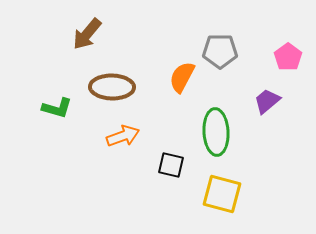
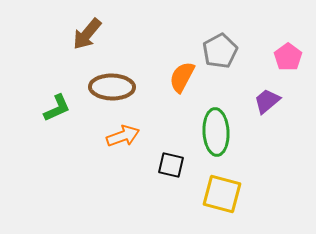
gray pentagon: rotated 28 degrees counterclockwise
green L-shape: rotated 40 degrees counterclockwise
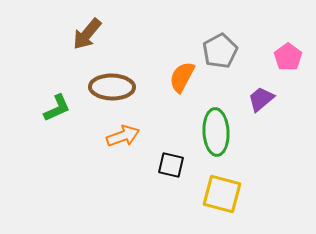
purple trapezoid: moved 6 px left, 2 px up
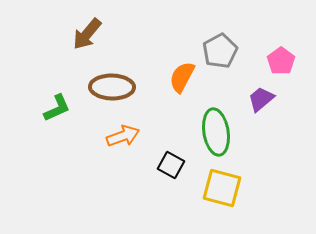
pink pentagon: moved 7 px left, 4 px down
green ellipse: rotated 6 degrees counterclockwise
black square: rotated 16 degrees clockwise
yellow square: moved 6 px up
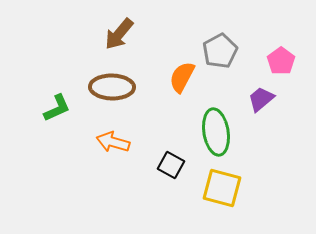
brown arrow: moved 32 px right
orange arrow: moved 10 px left, 6 px down; rotated 144 degrees counterclockwise
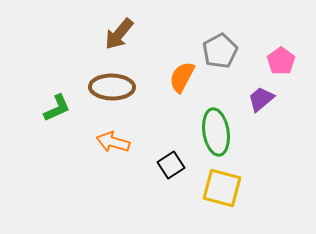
black square: rotated 28 degrees clockwise
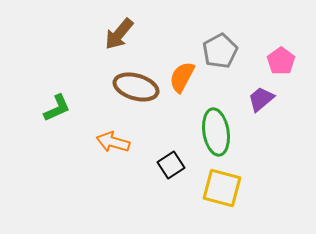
brown ellipse: moved 24 px right; rotated 15 degrees clockwise
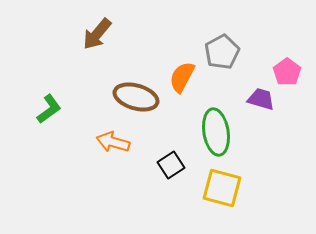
brown arrow: moved 22 px left
gray pentagon: moved 2 px right, 1 px down
pink pentagon: moved 6 px right, 11 px down
brown ellipse: moved 10 px down
purple trapezoid: rotated 56 degrees clockwise
green L-shape: moved 8 px left, 1 px down; rotated 12 degrees counterclockwise
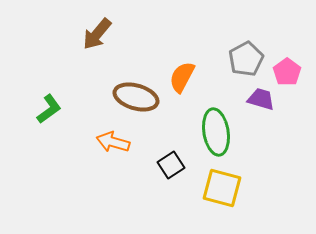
gray pentagon: moved 24 px right, 7 px down
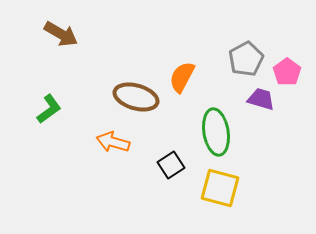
brown arrow: moved 36 px left; rotated 100 degrees counterclockwise
yellow square: moved 2 px left
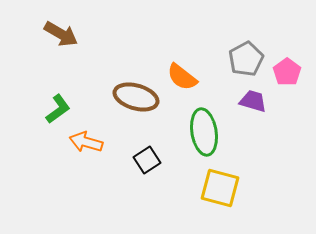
orange semicircle: rotated 80 degrees counterclockwise
purple trapezoid: moved 8 px left, 2 px down
green L-shape: moved 9 px right
green ellipse: moved 12 px left
orange arrow: moved 27 px left
black square: moved 24 px left, 5 px up
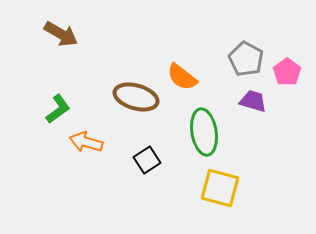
gray pentagon: rotated 16 degrees counterclockwise
